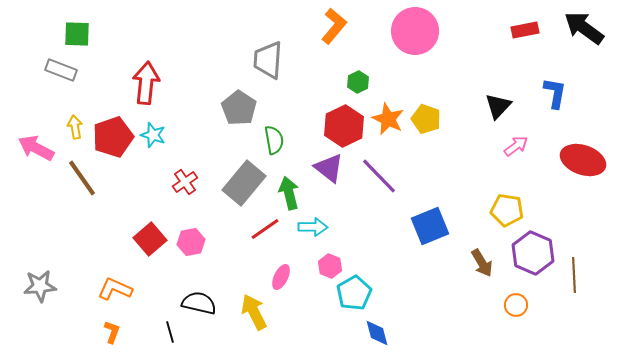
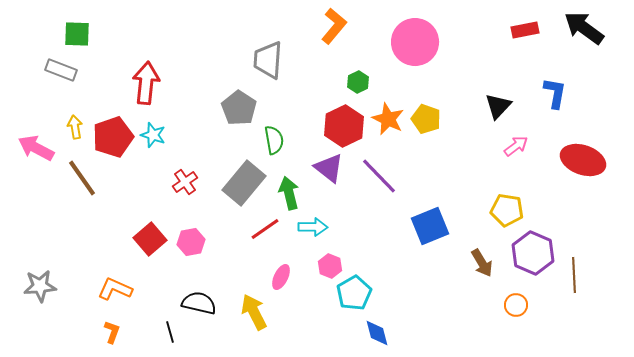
pink circle at (415, 31): moved 11 px down
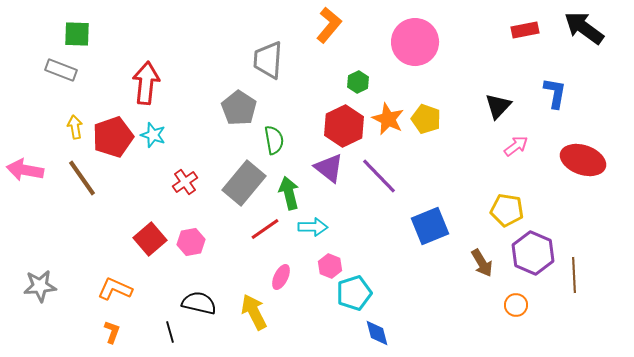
orange L-shape at (334, 26): moved 5 px left, 1 px up
pink arrow at (36, 148): moved 11 px left, 22 px down; rotated 18 degrees counterclockwise
cyan pentagon at (354, 293): rotated 12 degrees clockwise
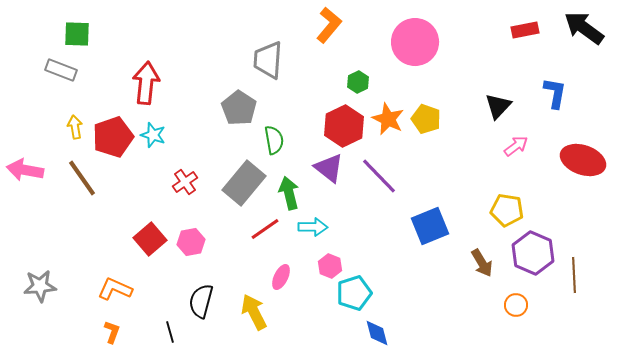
black semicircle at (199, 303): moved 2 px right, 2 px up; rotated 88 degrees counterclockwise
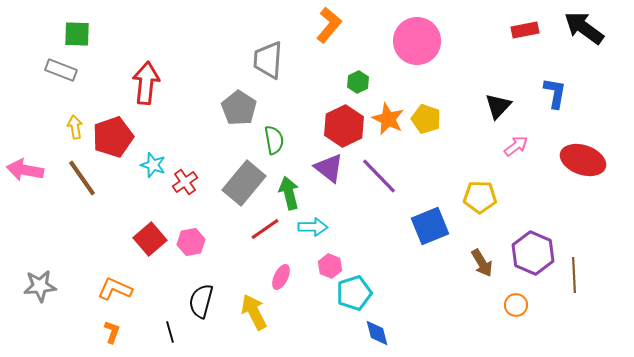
pink circle at (415, 42): moved 2 px right, 1 px up
cyan star at (153, 135): moved 30 px down
yellow pentagon at (507, 210): moved 27 px left, 13 px up; rotated 8 degrees counterclockwise
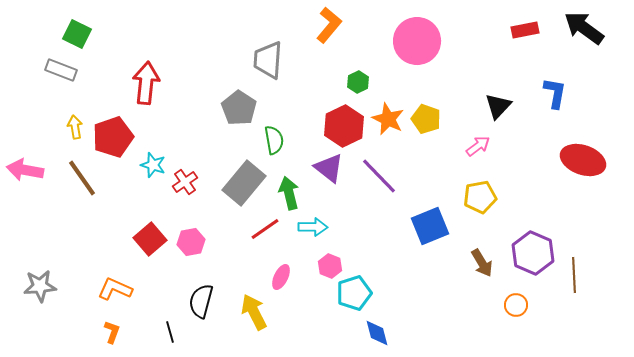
green square at (77, 34): rotated 24 degrees clockwise
pink arrow at (516, 146): moved 38 px left
yellow pentagon at (480, 197): rotated 12 degrees counterclockwise
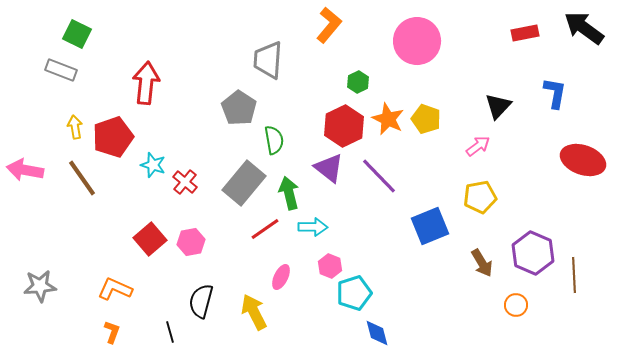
red rectangle at (525, 30): moved 3 px down
red cross at (185, 182): rotated 15 degrees counterclockwise
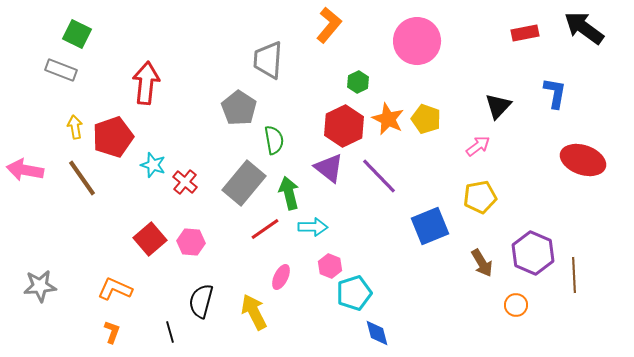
pink hexagon at (191, 242): rotated 16 degrees clockwise
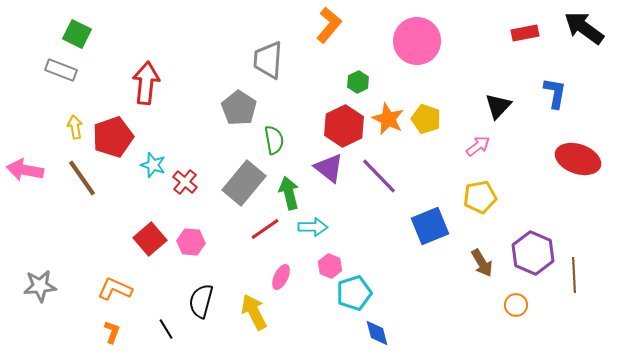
red ellipse at (583, 160): moved 5 px left, 1 px up
black line at (170, 332): moved 4 px left, 3 px up; rotated 15 degrees counterclockwise
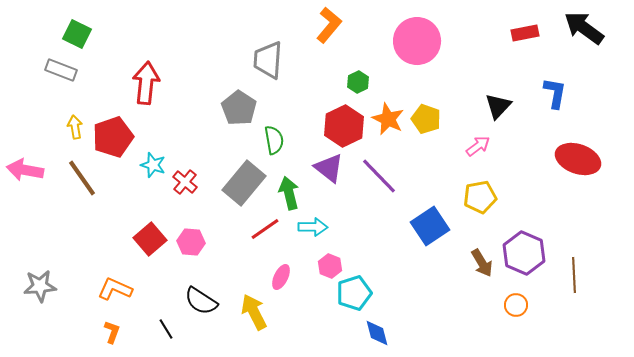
blue square at (430, 226): rotated 12 degrees counterclockwise
purple hexagon at (533, 253): moved 9 px left
black semicircle at (201, 301): rotated 72 degrees counterclockwise
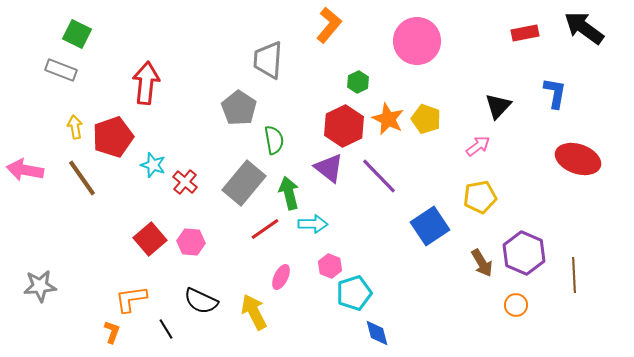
cyan arrow at (313, 227): moved 3 px up
orange L-shape at (115, 289): moved 16 px right, 10 px down; rotated 32 degrees counterclockwise
black semicircle at (201, 301): rotated 8 degrees counterclockwise
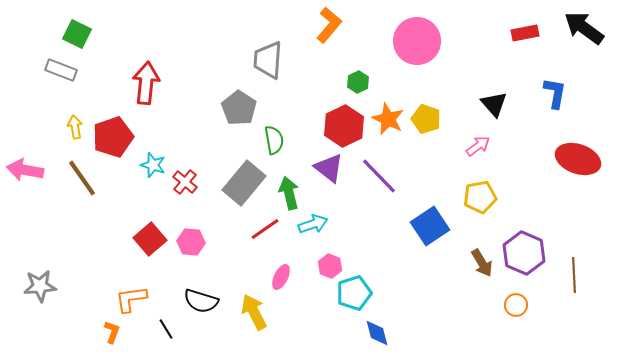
black triangle at (498, 106): moved 4 px left, 2 px up; rotated 24 degrees counterclockwise
cyan arrow at (313, 224): rotated 20 degrees counterclockwise
black semicircle at (201, 301): rotated 8 degrees counterclockwise
